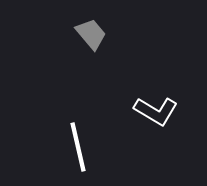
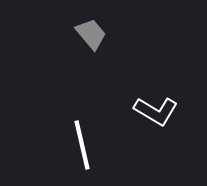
white line: moved 4 px right, 2 px up
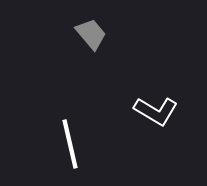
white line: moved 12 px left, 1 px up
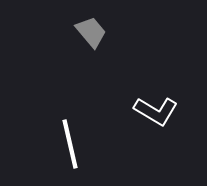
gray trapezoid: moved 2 px up
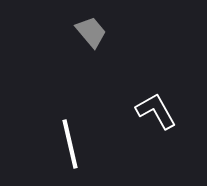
white L-shape: rotated 150 degrees counterclockwise
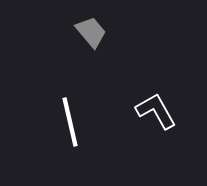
white line: moved 22 px up
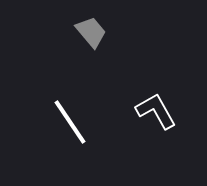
white line: rotated 21 degrees counterclockwise
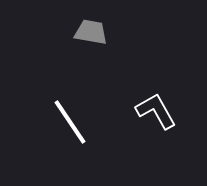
gray trapezoid: rotated 40 degrees counterclockwise
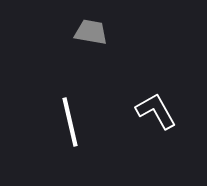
white line: rotated 21 degrees clockwise
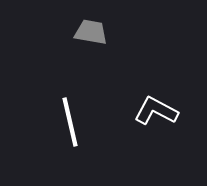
white L-shape: rotated 33 degrees counterclockwise
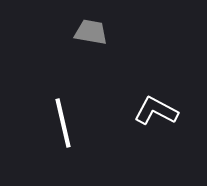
white line: moved 7 px left, 1 px down
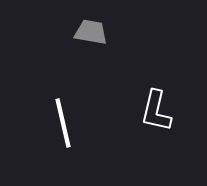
white L-shape: rotated 105 degrees counterclockwise
